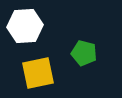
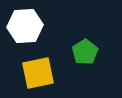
green pentagon: moved 1 px right, 1 px up; rotated 25 degrees clockwise
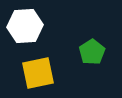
green pentagon: moved 7 px right
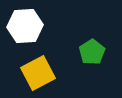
yellow square: rotated 16 degrees counterclockwise
